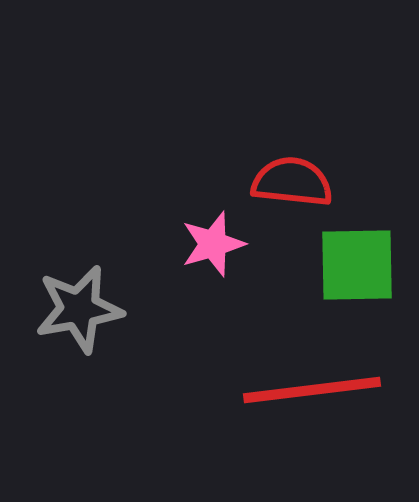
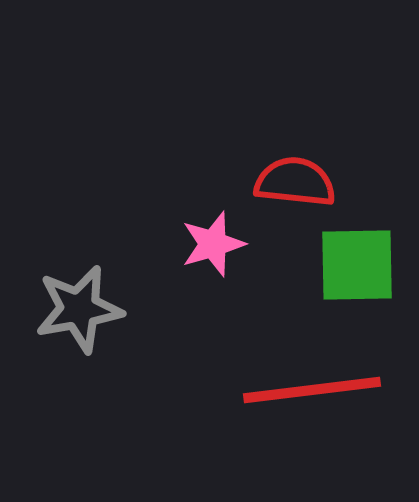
red semicircle: moved 3 px right
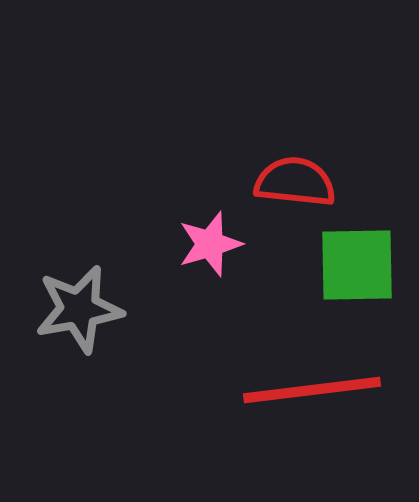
pink star: moved 3 px left
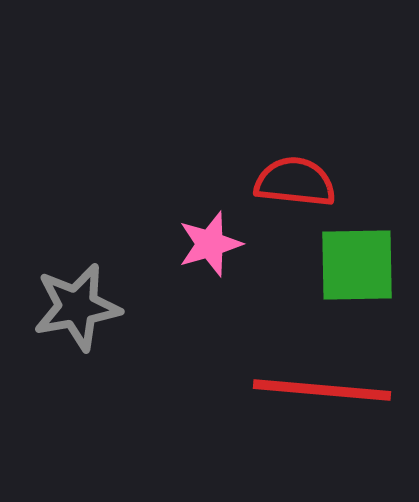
gray star: moved 2 px left, 2 px up
red line: moved 10 px right; rotated 12 degrees clockwise
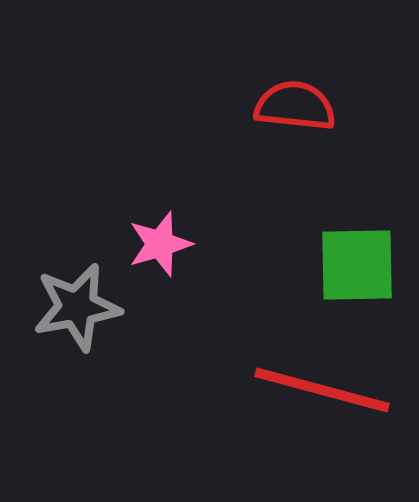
red semicircle: moved 76 px up
pink star: moved 50 px left
red line: rotated 10 degrees clockwise
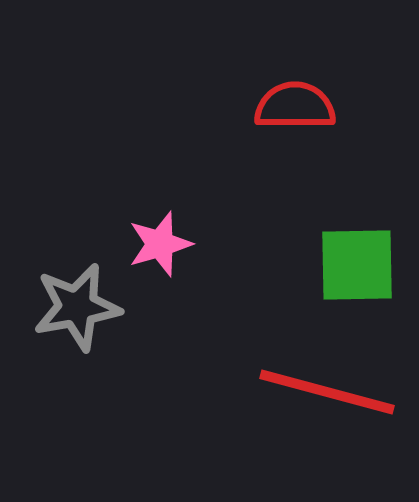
red semicircle: rotated 6 degrees counterclockwise
red line: moved 5 px right, 2 px down
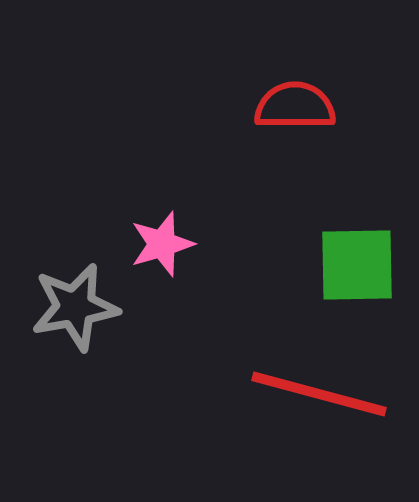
pink star: moved 2 px right
gray star: moved 2 px left
red line: moved 8 px left, 2 px down
